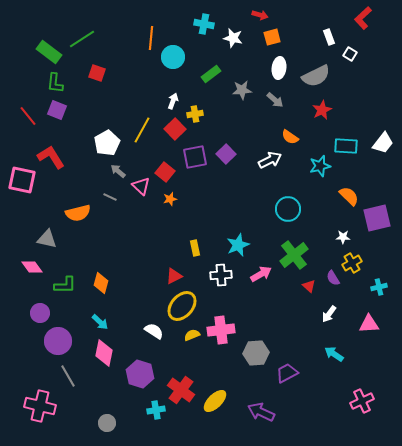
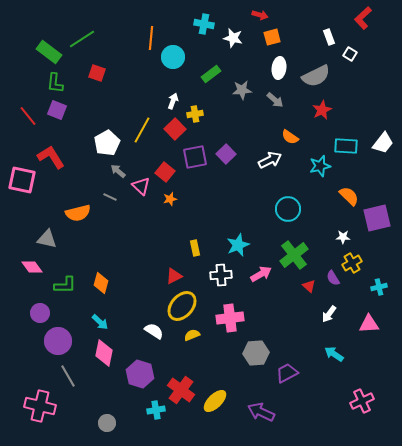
pink cross at (221, 330): moved 9 px right, 12 px up
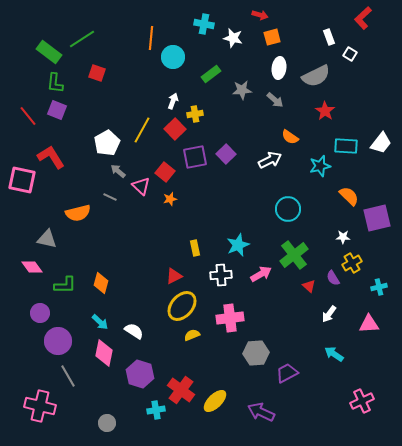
red star at (322, 110): moved 3 px right, 1 px down; rotated 12 degrees counterclockwise
white trapezoid at (383, 143): moved 2 px left
white semicircle at (154, 331): moved 20 px left
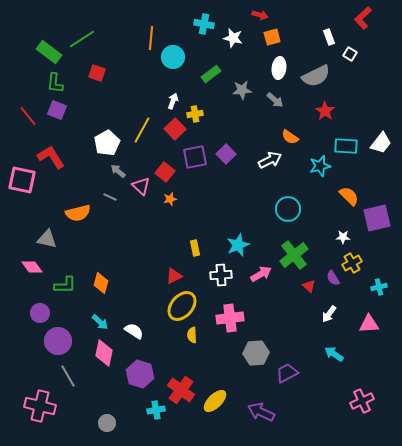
yellow semicircle at (192, 335): rotated 70 degrees counterclockwise
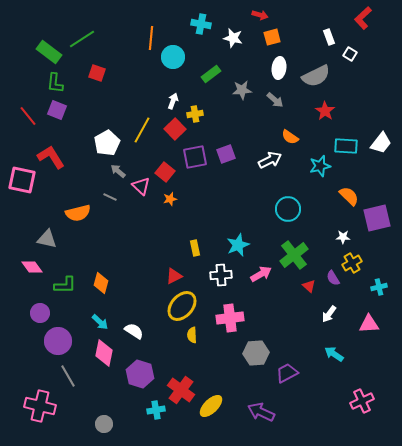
cyan cross at (204, 24): moved 3 px left
purple square at (226, 154): rotated 24 degrees clockwise
yellow ellipse at (215, 401): moved 4 px left, 5 px down
gray circle at (107, 423): moved 3 px left, 1 px down
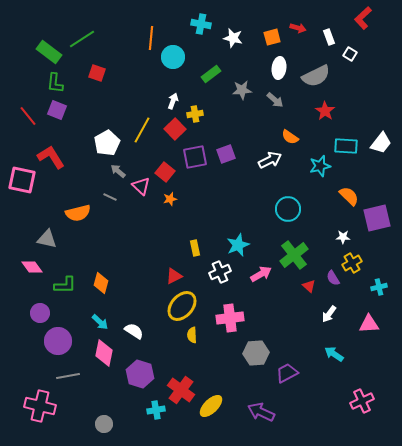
red arrow at (260, 15): moved 38 px right, 13 px down
white cross at (221, 275): moved 1 px left, 3 px up; rotated 20 degrees counterclockwise
gray line at (68, 376): rotated 70 degrees counterclockwise
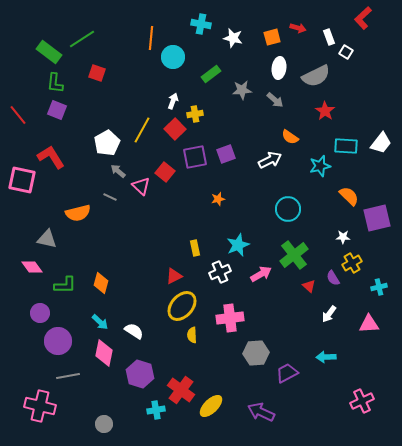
white square at (350, 54): moved 4 px left, 2 px up
red line at (28, 116): moved 10 px left, 1 px up
orange star at (170, 199): moved 48 px right
cyan arrow at (334, 354): moved 8 px left, 3 px down; rotated 36 degrees counterclockwise
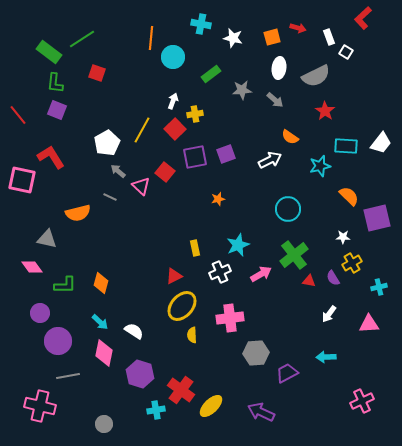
red triangle at (309, 286): moved 5 px up; rotated 32 degrees counterclockwise
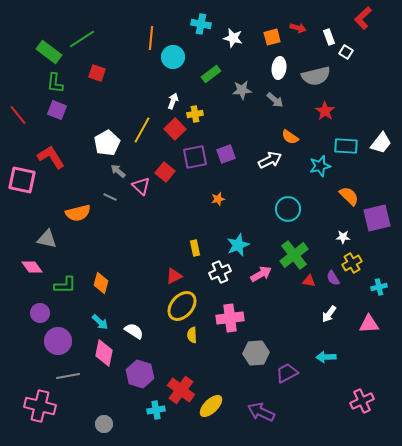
gray semicircle at (316, 76): rotated 12 degrees clockwise
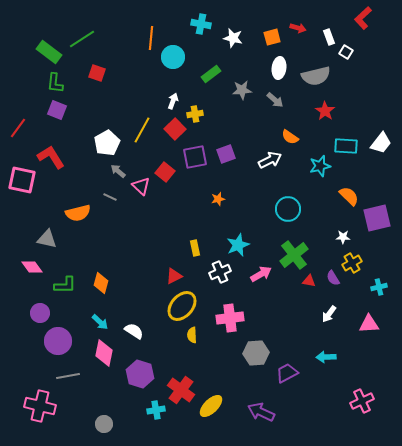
red line at (18, 115): moved 13 px down; rotated 75 degrees clockwise
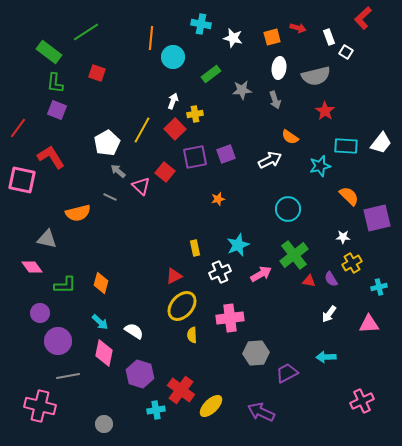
green line at (82, 39): moved 4 px right, 7 px up
gray arrow at (275, 100): rotated 30 degrees clockwise
purple semicircle at (333, 278): moved 2 px left, 1 px down
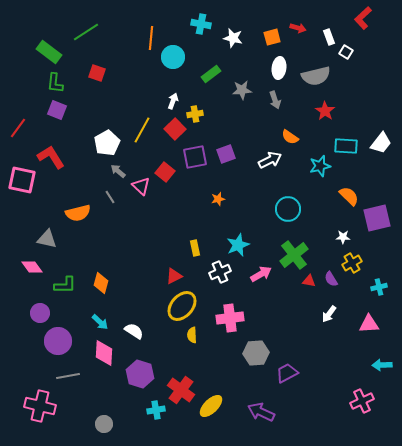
gray line at (110, 197): rotated 32 degrees clockwise
pink diamond at (104, 353): rotated 8 degrees counterclockwise
cyan arrow at (326, 357): moved 56 px right, 8 px down
